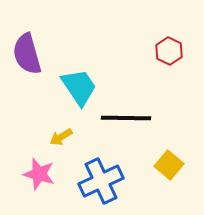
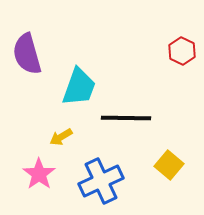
red hexagon: moved 13 px right
cyan trapezoid: rotated 54 degrees clockwise
pink star: rotated 20 degrees clockwise
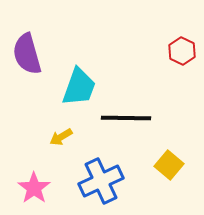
pink star: moved 5 px left, 14 px down
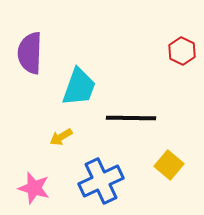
purple semicircle: moved 3 px right, 1 px up; rotated 18 degrees clockwise
black line: moved 5 px right
pink star: rotated 20 degrees counterclockwise
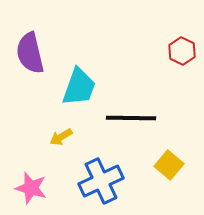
purple semicircle: rotated 15 degrees counterclockwise
pink star: moved 3 px left
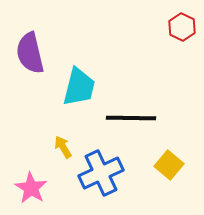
red hexagon: moved 24 px up
cyan trapezoid: rotated 6 degrees counterclockwise
yellow arrow: moved 2 px right, 10 px down; rotated 90 degrees clockwise
blue cross: moved 8 px up
pink star: rotated 16 degrees clockwise
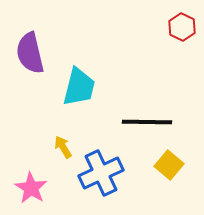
black line: moved 16 px right, 4 px down
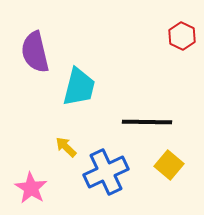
red hexagon: moved 9 px down
purple semicircle: moved 5 px right, 1 px up
yellow arrow: moved 3 px right; rotated 15 degrees counterclockwise
blue cross: moved 5 px right, 1 px up
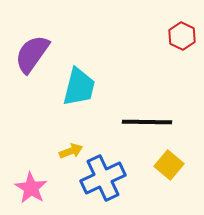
purple semicircle: moved 3 px left, 2 px down; rotated 48 degrees clockwise
yellow arrow: moved 5 px right, 4 px down; rotated 115 degrees clockwise
blue cross: moved 3 px left, 6 px down
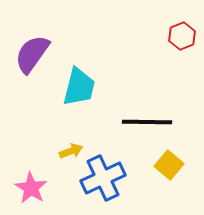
red hexagon: rotated 12 degrees clockwise
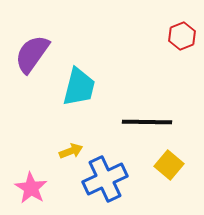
blue cross: moved 2 px right, 1 px down
